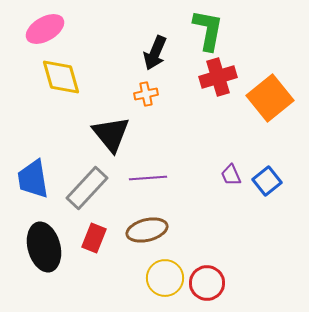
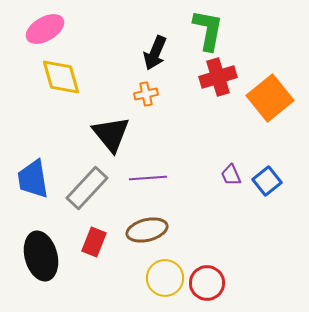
red rectangle: moved 4 px down
black ellipse: moved 3 px left, 9 px down
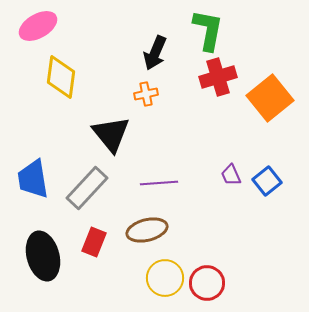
pink ellipse: moved 7 px left, 3 px up
yellow diamond: rotated 24 degrees clockwise
purple line: moved 11 px right, 5 px down
black ellipse: moved 2 px right
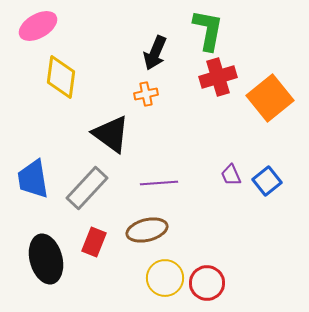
black triangle: rotated 15 degrees counterclockwise
black ellipse: moved 3 px right, 3 px down
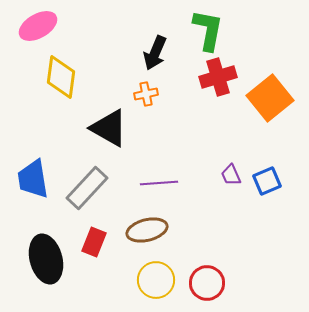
black triangle: moved 2 px left, 6 px up; rotated 6 degrees counterclockwise
blue square: rotated 16 degrees clockwise
yellow circle: moved 9 px left, 2 px down
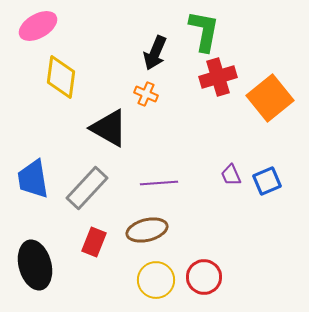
green L-shape: moved 4 px left, 1 px down
orange cross: rotated 35 degrees clockwise
black ellipse: moved 11 px left, 6 px down
red circle: moved 3 px left, 6 px up
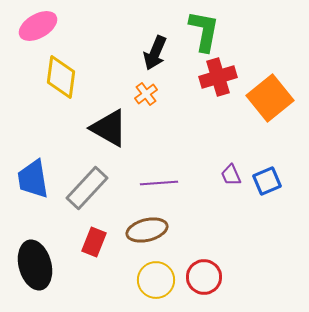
orange cross: rotated 30 degrees clockwise
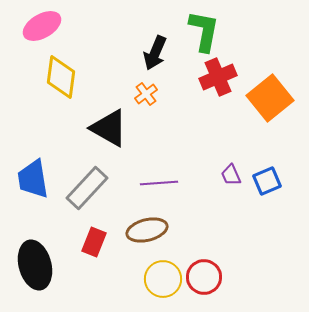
pink ellipse: moved 4 px right
red cross: rotated 6 degrees counterclockwise
yellow circle: moved 7 px right, 1 px up
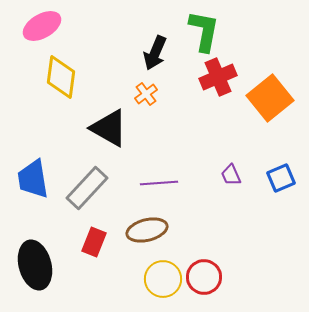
blue square: moved 14 px right, 3 px up
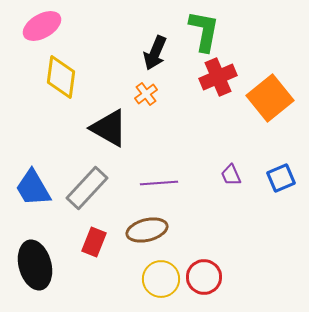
blue trapezoid: moved 9 px down; rotated 21 degrees counterclockwise
yellow circle: moved 2 px left
